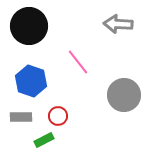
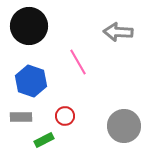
gray arrow: moved 8 px down
pink line: rotated 8 degrees clockwise
gray circle: moved 31 px down
red circle: moved 7 px right
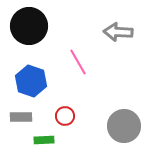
green rectangle: rotated 24 degrees clockwise
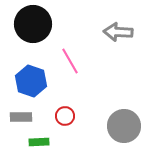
black circle: moved 4 px right, 2 px up
pink line: moved 8 px left, 1 px up
green rectangle: moved 5 px left, 2 px down
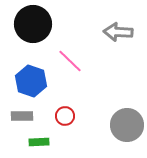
pink line: rotated 16 degrees counterclockwise
gray rectangle: moved 1 px right, 1 px up
gray circle: moved 3 px right, 1 px up
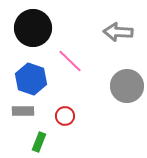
black circle: moved 4 px down
blue hexagon: moved 2 px up
gray rectangle: moved 1 px right, 5 px up
gray circle: moved 39 px up
green rectangle: rotated 66 degrees counterclockwise
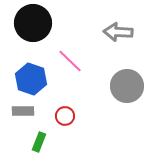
black circle: moved 5 px up
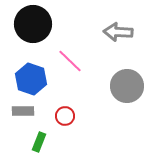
black circle: moved 1 px down
